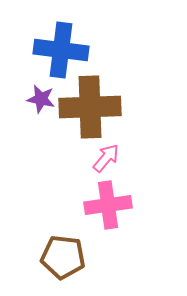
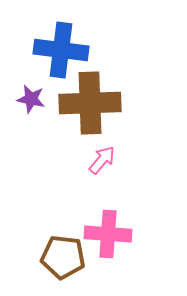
purple star: moved 10 px left
brown cross: moved 4 px up
pink arrow: moved 4 px left, 2 px down
pink cross: moved 29 px down; rotated 12 degrees clockwise
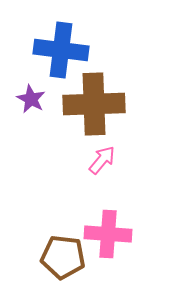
purple star: rotated 16 degrees clockwise
brown cross: moved 4 px right, 1 px down
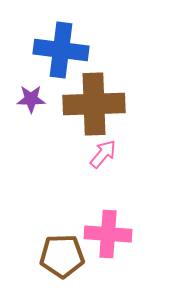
purple star: rotated 28 degrees counterclockwise
pink arrow: moved 1 px right, 6 px up
brown pentagon: moved 1 px left, 1 px up; rotated 9 degrees counterclockwise
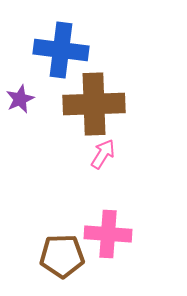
purple star: moved 11 px left; rotated 24 degrees counterclockwise
pink arrow: rotated 8 degrees counterclockwise
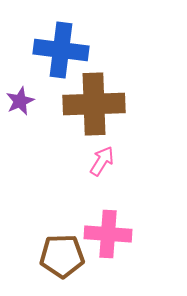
purple star: moved 2 px down
pink arrow: moved 1 px left, 7 px down
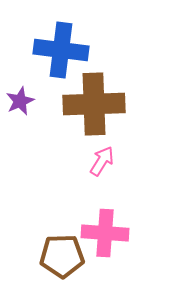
pink cross: moved 3 px left, 1 px up
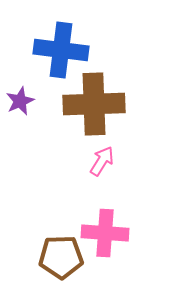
brown pentagon: moved 1 px left, 1 px down
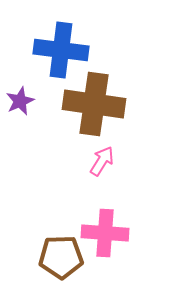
brown cross: rotated 10 degrees clockwise
